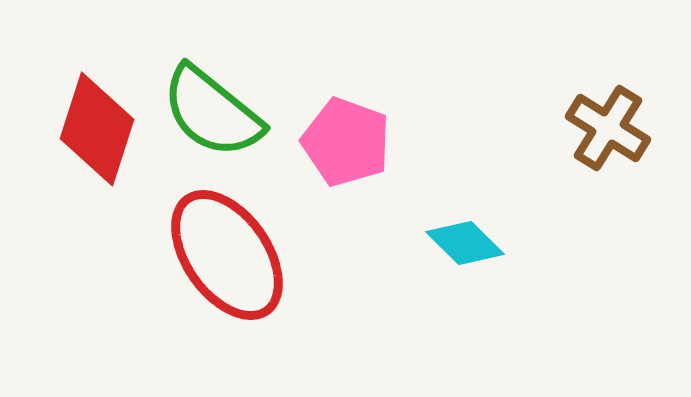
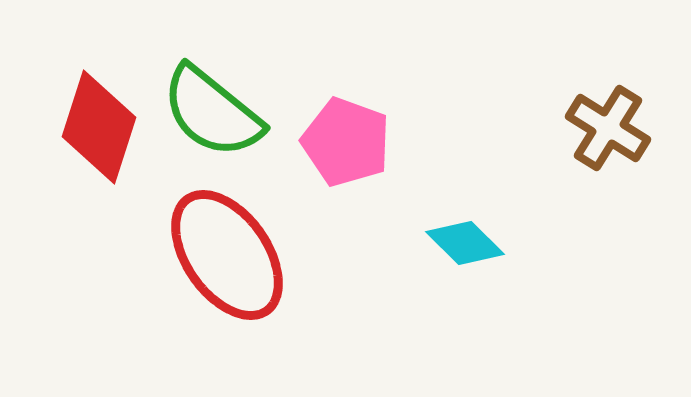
red diamond: moved 2 px right, 2 px up
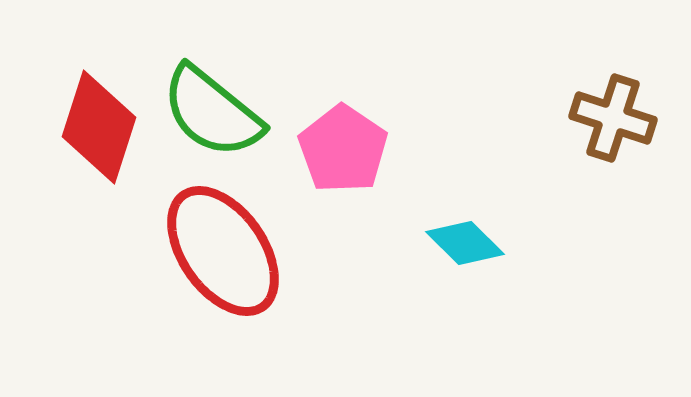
brown cross: moved 5 px right, 10 px up; rotated 14 degrees counterclockwise
pink pentagon: moved 3 px left, 7 px down; rotated 14 degrees clockwise
red ellipse: moved 4 px left, 4 px up
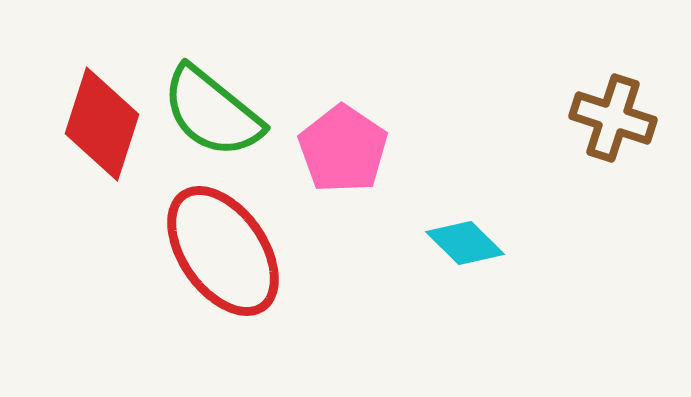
red diamond: moved 3 px right, 3 px up
